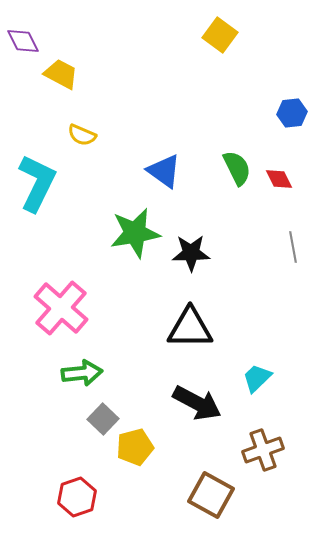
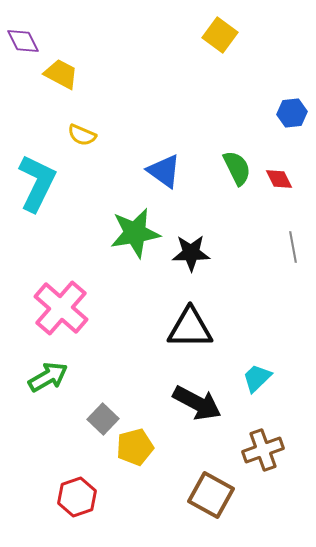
green arrow: moved 34 px left, 4 px down; rotated 24 degrees counterclockwise
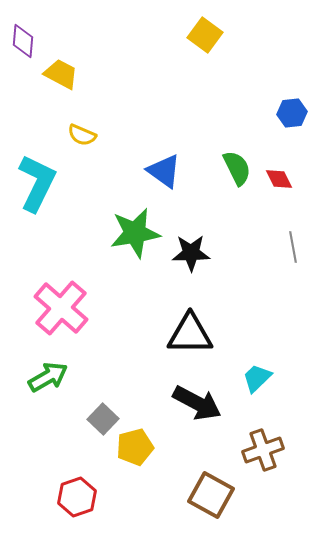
yellow square: moved 15 px left
purple diamond: rotated 32 degrees clockwise
black triangle: moved 6 px down
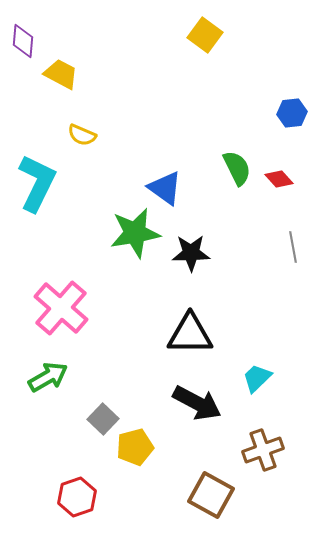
blue triangle: moved 1 px right, 17 px down
red diamond: rotated 16 degrees counterclockwise
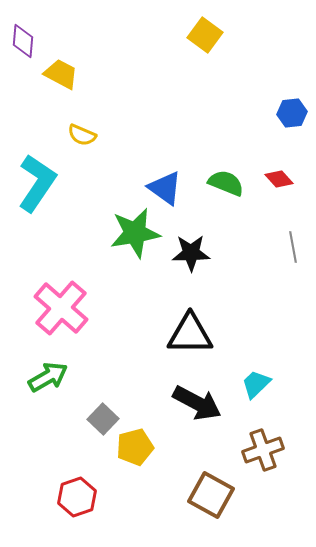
green semicircle: moved 11 px left, 15 px down; rotated 42 degrees counterclockwise
cyan L-shape: rotated 8 degrees clockwise
cyan trapezoid: moved 1 px left, 6 px down
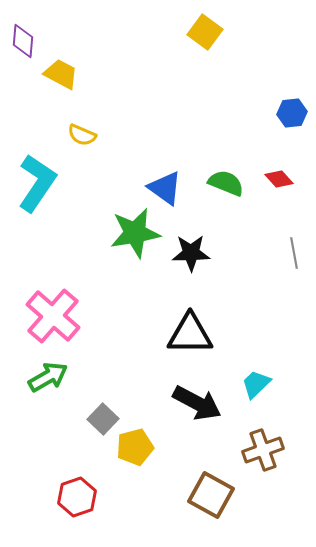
yellow square: moved 3 px up
gray line: moved 1 px right, 6 px down
pink cross: moved 8 px left, 8 px down
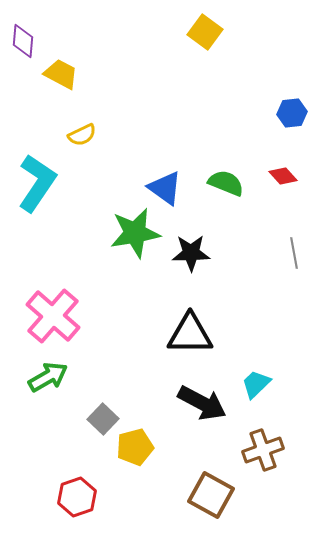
yellow semicircle: rotated 48 degrees counterclockwise
red diamond: moved 4 px right, 3 px up
black arrow: moved 5 px right
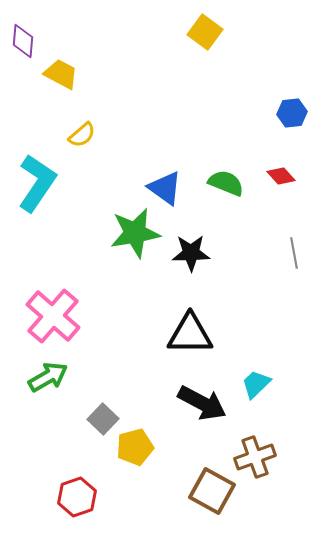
yellow semicircle: rotated 16 degrees counterclockwise
red diamond: moved 2 px left
brown cross: moved 8 px left, 7 px down
brown square: moved 1 px right, 4 px up
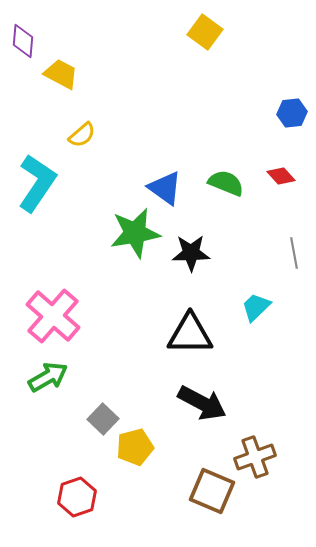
cyan trapezoid: moved 77 px up
brown square: rotated 6 degrees counterclockwise
